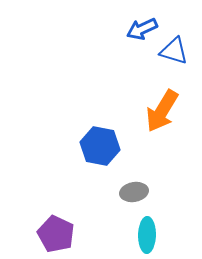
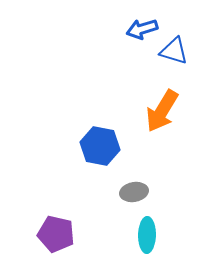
blue arrow: rotated 8 degrees clockwise
purple pentagon: rotated 12 degrees counterclockwise
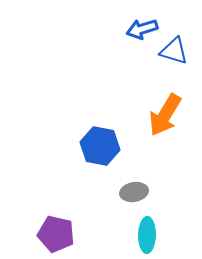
orange arrow: moved 3 px right, 4 px down
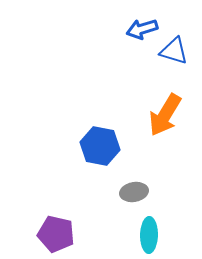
cyan ellipse: moved 2 px right
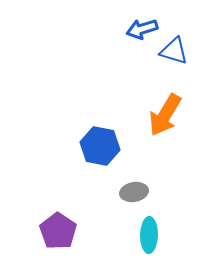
purple pentagon: moved 2 px right, 3 px up; rotated 21 degrees clockwise
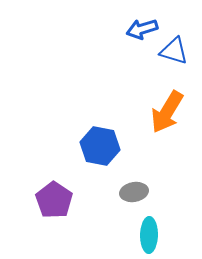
orange arrow: moved 2 px right, 3 px up
purple pentagon: moved 4 px left, 31 px up
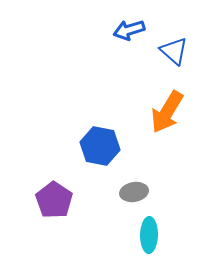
blue arrow: moved 13 px left, 1 px down
blue triangle: rotated 24 degrees clockwise
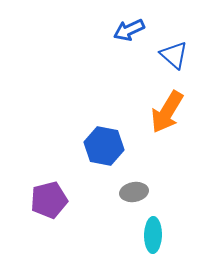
blue arrow: rotated 8 degrees counterclockwise
blue triangle: moved 4 px down
blue hexagon: moved 4 px right
purple pentagon: moved 5 px left; rotated 24 degrees clockwise
cyan ellipse: moved 4 px right
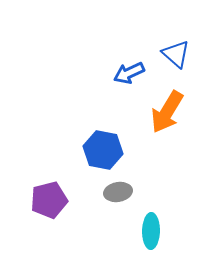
blue arrow: moved 43 px down
blue triangle: moved 2 px right, 1 px up
blue hexagon: moved 1 px left, 4 px down
gray ellipse: moved 16 px left
cyan ellipse: moved 2 px left, 4 px up
